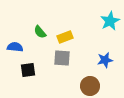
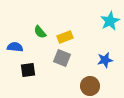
gray square: rotated 18 degrees clockwise
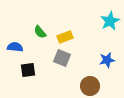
blue star: moved 2 px right
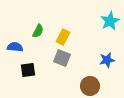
green semicircle: moved 2 px left, 1 px up; rotated 112 degrees counterclockwise
yellow rectangle: moved 2 px left; rotated 42 degrees counterclockwise
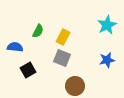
cyan star: moved 3 px left, 4 px down
black square: rotated 21 degrees counterclockwise
brown circle: moved 15 px left
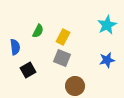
blue semicircle: rotated 77 degrees clockwise
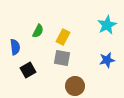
gray square: rotated 12 degrees counterclockwise
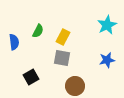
blue semicircle: moved 1 px left, 5 px up
black square: moved 3 px right, 7 px down
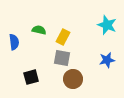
cyan star: rotated 24 degrees counterclockwise
green semicircle: moved 1 px right, 1 px up; rotated 104 degrees counterclockwise
black square: rotated 14 degrees clockwise
brown circle: moved 2 px left, 7 px up
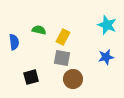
blue star: moved 1 px left, 3 px up
